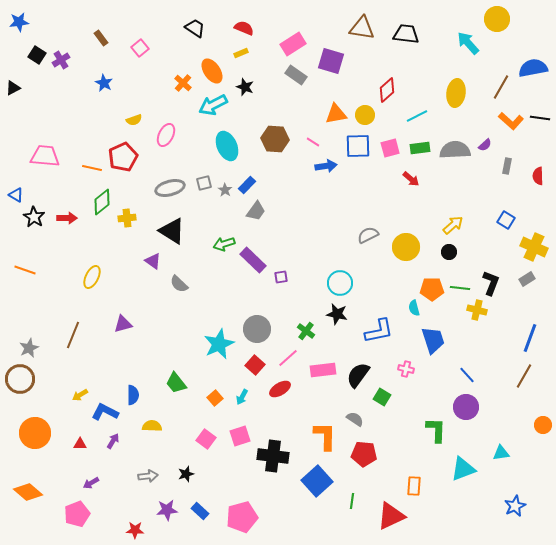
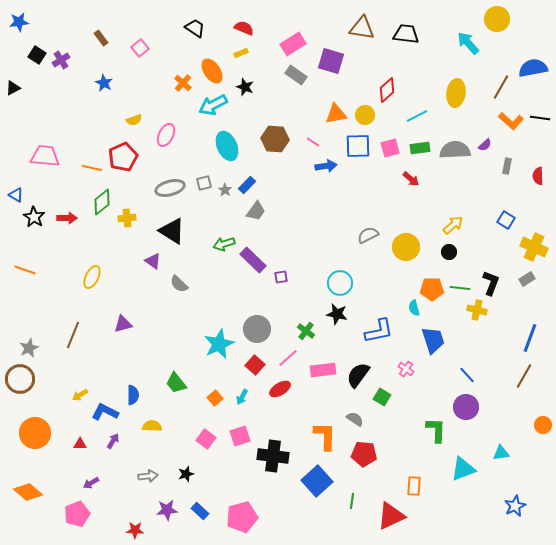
pink cross at (406, 369): rotated 21 degrees clockwise
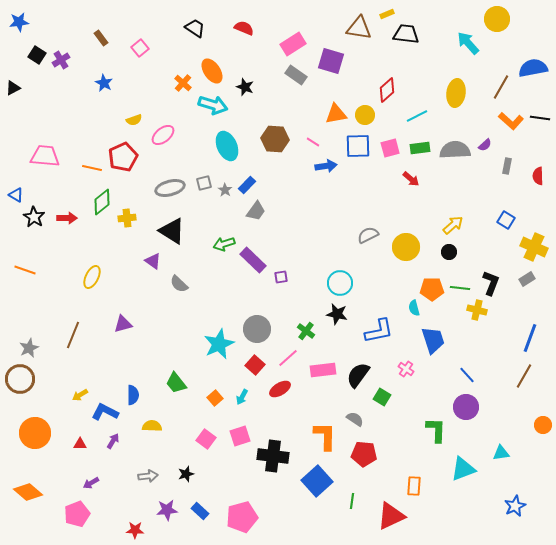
brown triangle at (362, 28): moved 3 px left
yellow rectangle at (241, 53): moved 146 px right, 39 px up
cyan arrow at (213, 105): rotated 136 degrees counterclockwise
pink ellipse at (166, 135): moved 3 px left; rotated 25 degrees clockwise
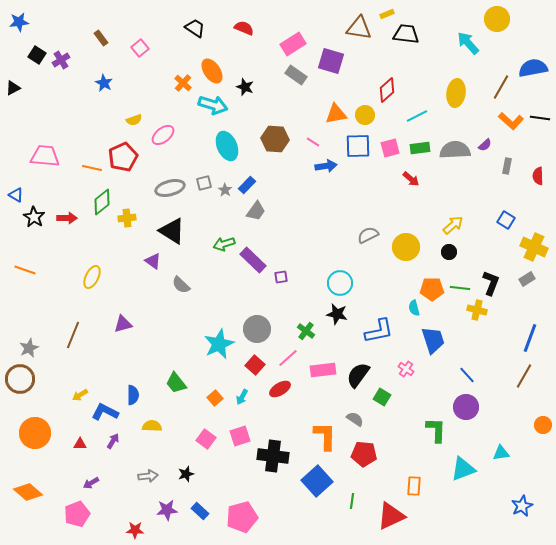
gray semicircle at (179, 284): moved 2 px right, 1 px down
blue star at (515, 506): moved 7 px right
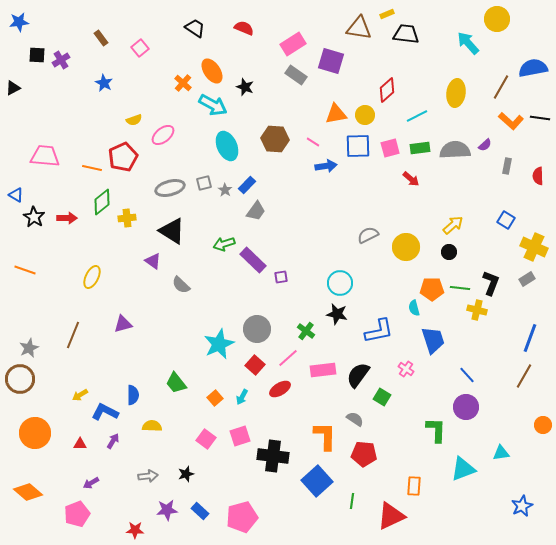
black square at (37, 55): rotated 30 degrees counterclockwise
cyan arrow at (213, 105): rotated 12 degrees clockwise
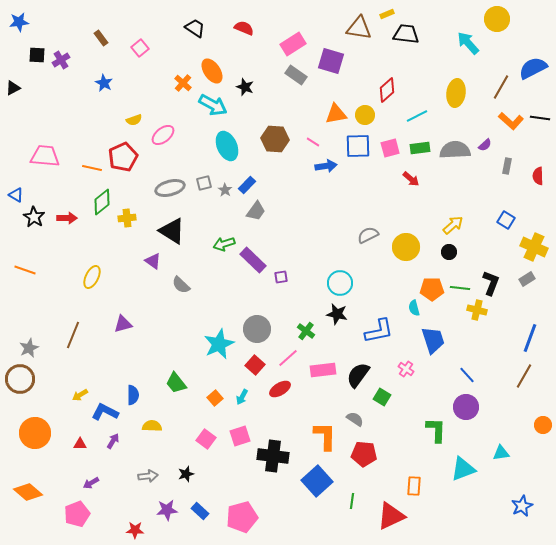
blue semicircle at (533, 68): rotated 16 degrees counterclockwise
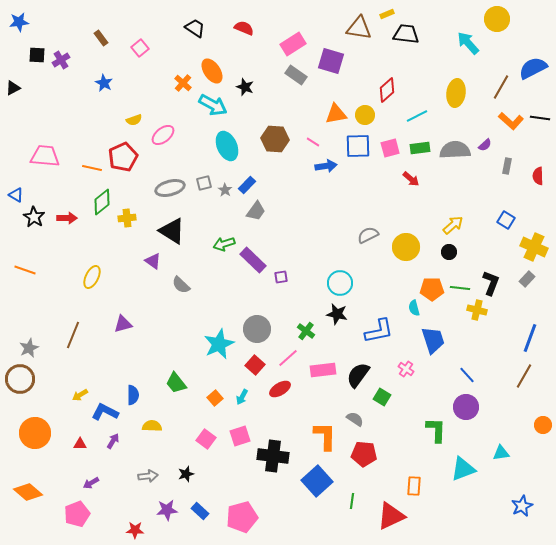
gray rectangle at (527, 279): rotated 14 degrees counterclockwise
